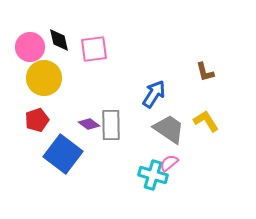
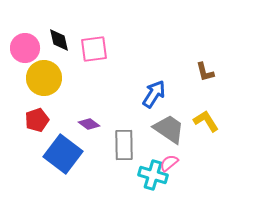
pink circle: moved 5 px left, 1 px down
gray rectangle: moved 13 px right, 20 px down
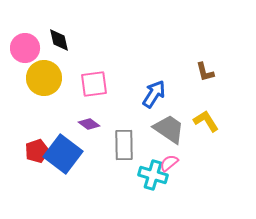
pink square: moved 35 px down
red pentagon: moved 31 px down
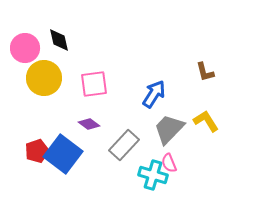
gray trapezoid: rotated 80 degrees counterclockwise
gray rectangle: rotated 44 degrees clockwise
pink semicircle: rotated 72 degrees counterclockwise
